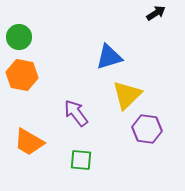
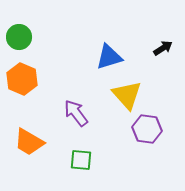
black arrow: moved 7 px right, 35 px down
orange hexagon: moved 4 px down; rotated 12 degrees clockwise
yellow triangle: rotated 28 degrees counterclockwise
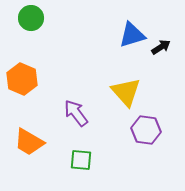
green circle: moved 12 px right, 19 px up
black arrow: moved 2 px left, 1 px up
blue triangle: moved 23 px right, 22 px up
yellow triangle: moved 1 px left, 3 px up
purple hexagon: moved 1 px left, 1 px down
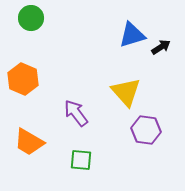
orange hexagon: moved 1 px right
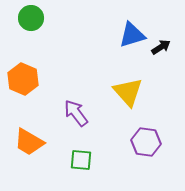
yellow triangle: moved 2 px right
purple hexagon: moved 12 px down
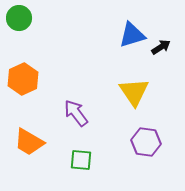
green circle: moved 12 px left
orange hexagon: rotated 12 degrees clockwise
yellow triangle: moved 6 px right; rotated 8 degrees clockwise
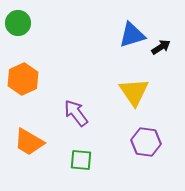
green circle: moved 1 px left, 5 px down
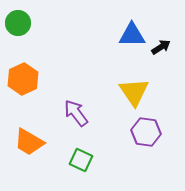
blue triangle: rotated 16 degrees clockwise
purple hexagon: moved 10 px up
green square: rotated 20 degrees clockwise
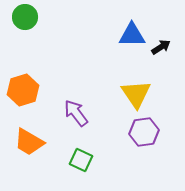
green circle: moved 7 px right, 6 px up
orange hexagon: moved 11 px down; rotated 8 degrees clockwise
yellow triangle: moved 2 px right, 2 px down
purple hexagon: moved 2 px left; rotated 16 degrees counterclockwise
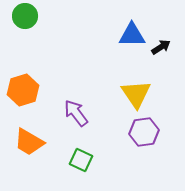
green circle: moved 1 px up
